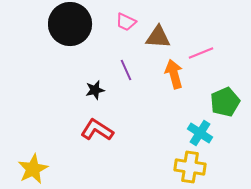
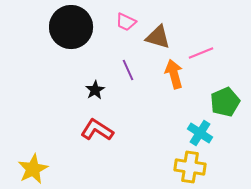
black circle: moved 1 px right, 3 px down
brown triangle: rotated 12 degrees clockwise
purple line: moved 2 px right
black star: rotated 18 degrees counterclockwise
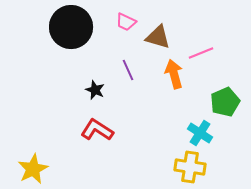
black star: rotated 18 degrees counterclockwise
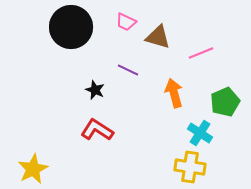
purple line: rotated 40 degrees counterclockwise
orange arrow: moved 19 px down
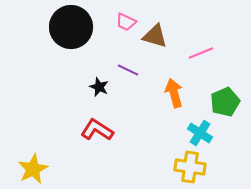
brown triangle: moved 3 px left, 1 px up
black star: moved 4 px right, 3 px up
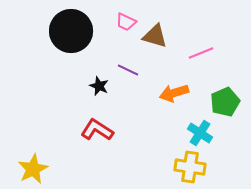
black circle: moved 4 px down
black star: moved 1 px up
orange arrow: rotated 92 degrees counterclockwise
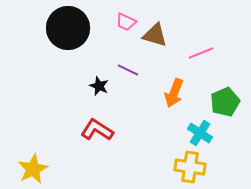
black circle: moved 3 px left, 3 px up
brown triangle: moved 1 px up
orange arrow: rotated 52 degrees counterclockwise
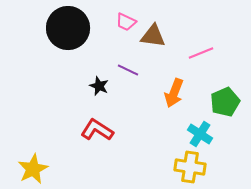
brown triangle: moved 2 px left, 1 px down; rotated 8 degrees counterclockwise
cyan cross: moved 1 px down
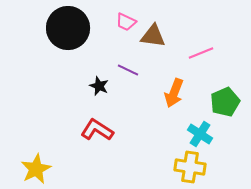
yellow star: moved 3 px right
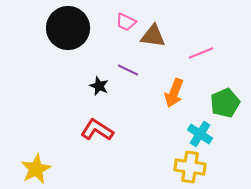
green pentagon: moved 1 px down
